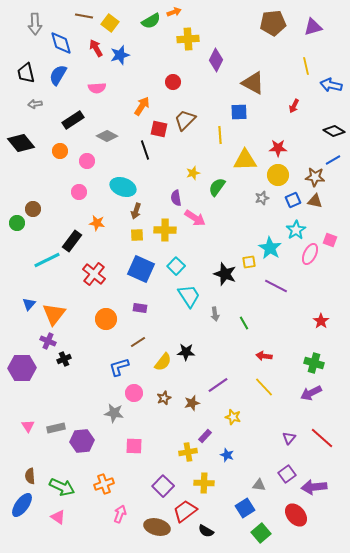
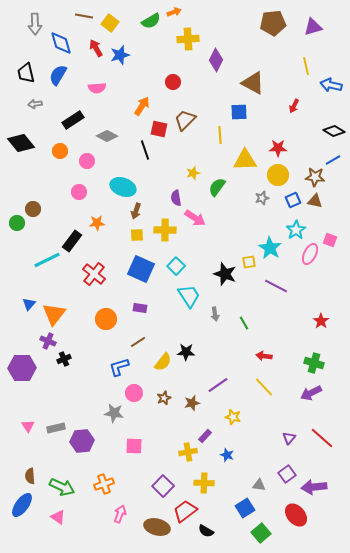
orange star at (97, 223): rotated 14 degrees counterclockwise
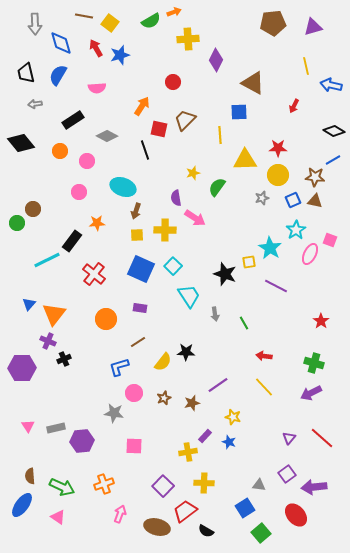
cyan square at (176, 266): moved 3 px left
blue star at (227, 455): moved 2 px right, 13 px up
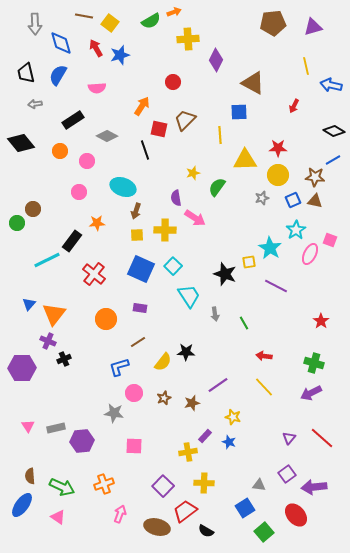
green square at (261, 533): moved 3 px right, 1 px up
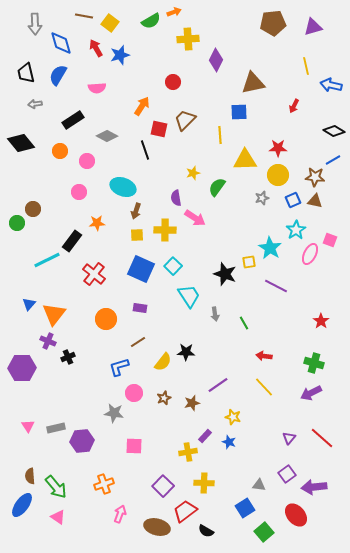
brown triangle at (253, 83): rotated 40 degrees counterclockwise
black cross at (64, 359): moved 4 px right, 2 px up
green arrow at (62, 487): moved 6 px left; rotated 25 degrees clockwise
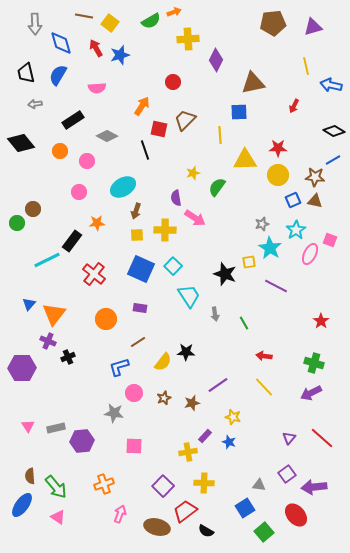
cyan ellipse at (123, 187): rotated 50 degrees counterclockwise
gray star at (262, 198): moved 26 px down
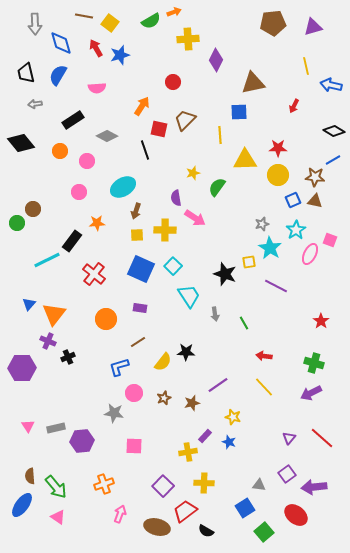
red ellipse at (296, 515): rotated 10 degrees counterclockwise
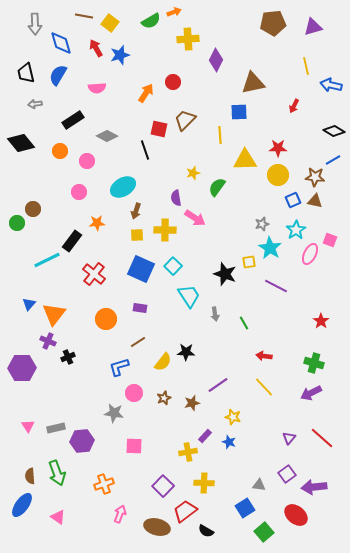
orange arrow at (142, 106): moved 4 px right, 13 px up
green arrow at (56, 487): moved 1 px right, 14 px up; rotated 20 degrees clockwise
